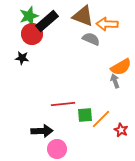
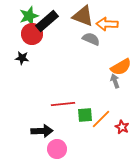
red star: moved 1 px right, 3 px up
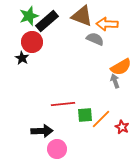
brown triangle: moved 1 px left
red circle: moved 8 px down
gray semicircle: moved 4 px right
black star: rotated 24 degrees clockwise
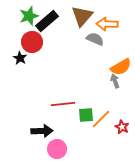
brown triangle: rotated 50 degrees clockwise
black star: moved 2 px left
green square: moved 1 px right
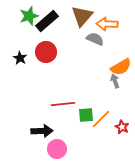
red circle: moved 14 px right, 10 px down
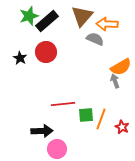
orange line: rotated 25 degrees counterclockwise
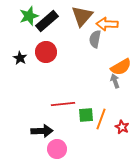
gray semicircle: rotated 102 degrees counterclockwise
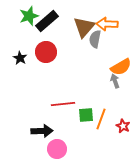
brown triangle: moved 2 px right, 11 px down
red star: moved 1 px right, 1 px up
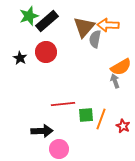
orange arrow: moved 1 px right, 1 px down
pink circle: moved 2 px right
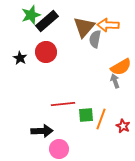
green star: moved 2 px right, 1 px up
